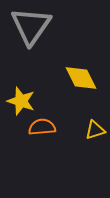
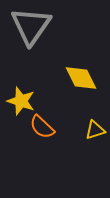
orange semicircle: rotated 132 degrees counterclockwise
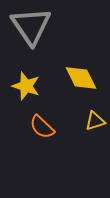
gray triangle: rotated 9 degrees counterclockwise
yellow star: moved 5 px right, 15 px up
yellow triangle: moved 9 px up
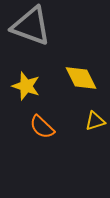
gray triangle: rotated 36 degrees counterclockwise
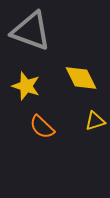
gray triangle: moved 5 px down
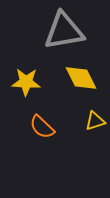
gray triangle: moved 33 px right; rotated 30 degrees counterclockwise
yellow star: moved 4 px up; rotated 16 degrees counterclockwise
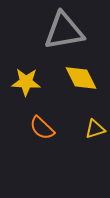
yellow triangle: moved 8 px down
orange semicircle: moved 1 px down
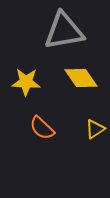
yellow diamond: rotated 8 degrees counterclockwise
yellow triangle: rotated 15 degrees counterclockwise
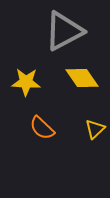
gray triangle: rotated 18 degrees counterclockwise
yellow diamond: moved 1 px right
yellow triangle: rotated 10 degrees counterclockwise
